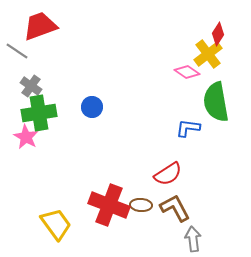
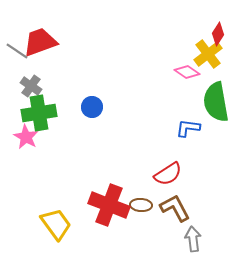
red trapezoid: moved 16 px down
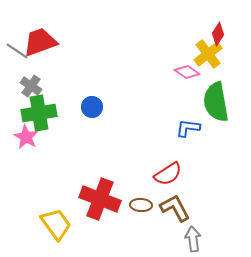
red cross: moved 9 px left, 6 px up
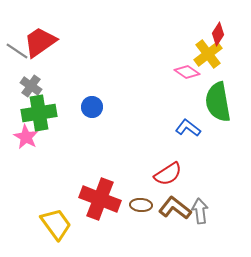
red trapezoid: rotated 15 degrees counterclockwise
green semicircle: moved 2 px right
blue L-shape: rotated 30 degrees clockwise
brown L-shape: rotated 24 degrees counterclockwise
gray arrow: moved 7 px right, 28 px up
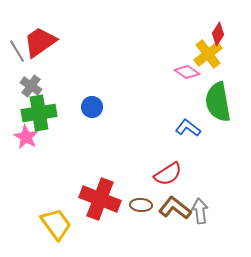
gray line: rotated 25 degrees clockwise
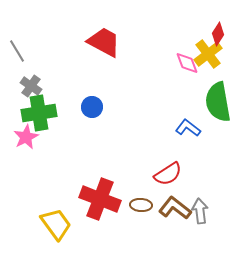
red trapezoid: moved 64 px right; rotated 63 degrees clockwise
pink diamond: moved 9 px up; rotated 35 degrees clockwise
pink star: rotated 15 degrees clockwise
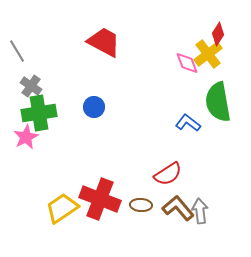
blue circle: moved 2 px right
blue L-shape: moved 5 px up
brown L-shape: moved 3 px right; rotated 12 degrees clockwise
yellow trapezoid: moved 6 px right, 16 px up; rotated 88 degrees counterclockwise
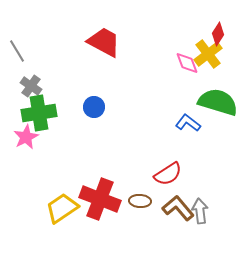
green semicircle: rotated 117 degrees clockwise
brown ellipse: moved 1 px left, 4 px up
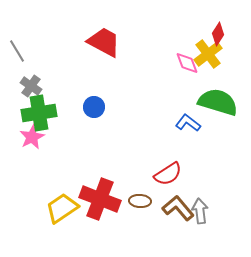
pink star: moved 6 px right
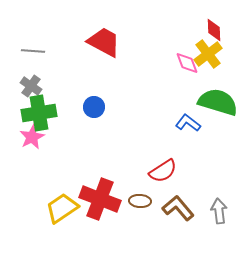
red diamond: moved 4 px left, 4 px up; rotated 35 degrees counterclockwise
gray line: moved 16 px right; rotated 55 degrees counterclockwise
red semicircle: moved 5 px left, 3 px up
gray arrow: moved 19 px right
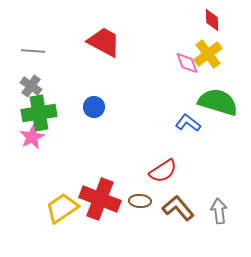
red diamond: moved 2 px left, 10 px up
